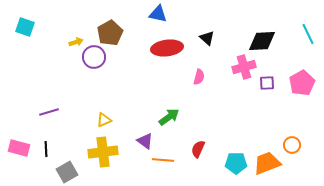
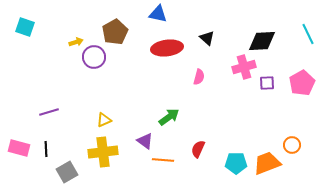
brown pentagon: moved 5 px right, 1 px up
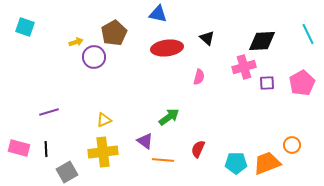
brown pentagon: moved 1 px left, 1 px down
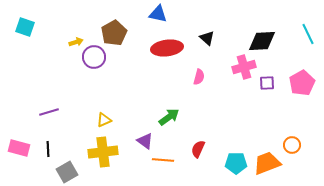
black line: moved 2 px right
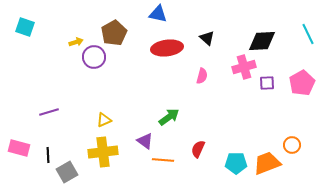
pink semicircle: moved 3 px right, 1 px up
black line: moved 6 px down
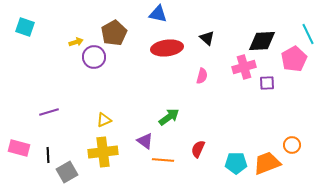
pink pentagon: moved 8 px left, 24 px up
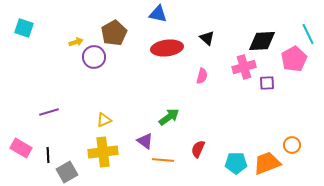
cyan square: moved 1 px left, 1 px down
pink rectangle: moved 2 px right; rotated 15 degrees clockwise
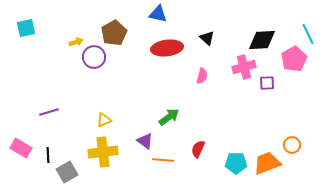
cyan square: moved 2 px right; rotated 30 degrees counterclockwise
black diamond: moved 1 px up
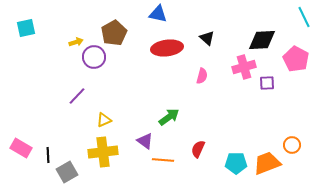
cyan line: moved 4 px left, 17 px up
pink pentagon: moved 2 px right; rotated 15 degrees counterclockwise
purple line: moved 28 px right, 16 px up; rotated 30 degrees counterclockwise
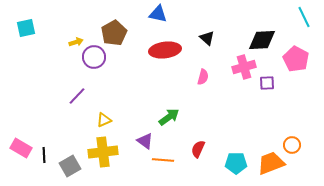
red ellipse: moved 2 px left, 2 px down
pink semicircle: moved 1 px right, 1 px down
black line: moved 4 px left
orange trapezoid: moved 4 px right
gray square: moved 3 px right, 6 px up
